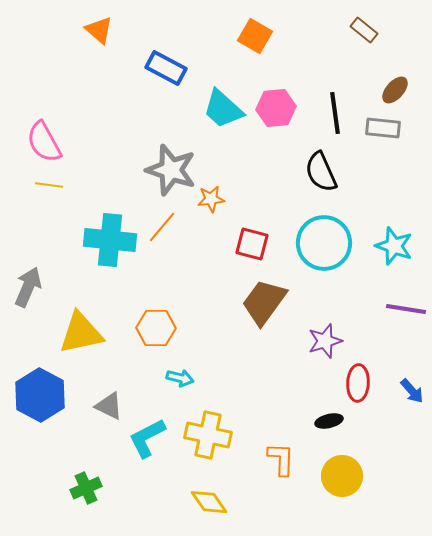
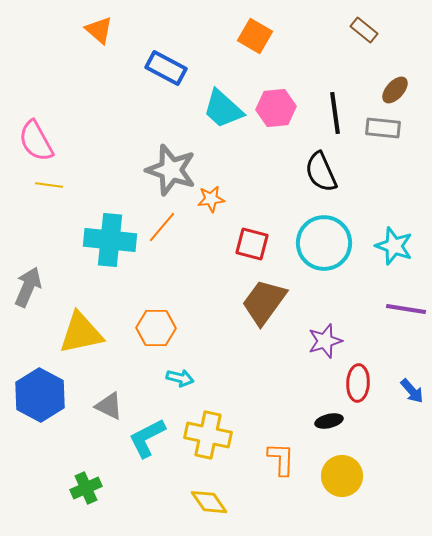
pink semicircle: moved 8 px left, 1 px up
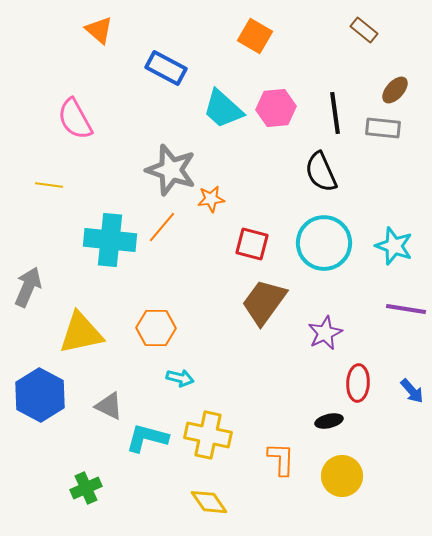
pink semicircle: moved 39 px right, 22 px up
purple star: moved 8 px up; rotated 8 degrees counterclockwise
cyan L-shape: rotated 42 degrees clockwise
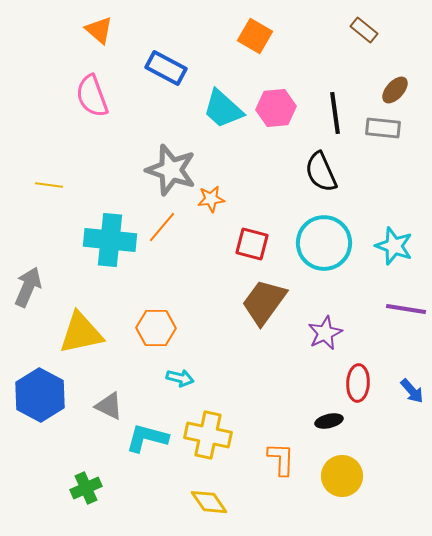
pink semicircle: moved 17 px right, 23 px up; rotated 9 degrees clockwise
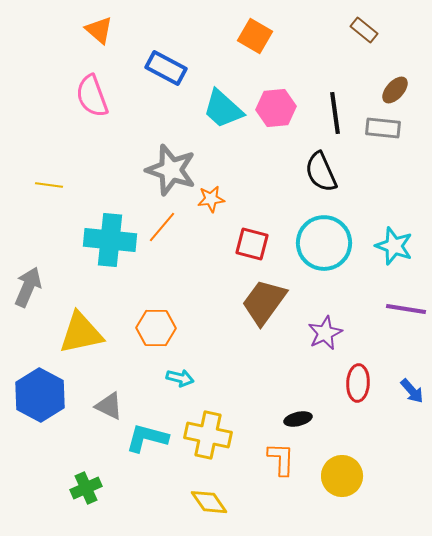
black ellipse: moved 31 px left, 2 px up
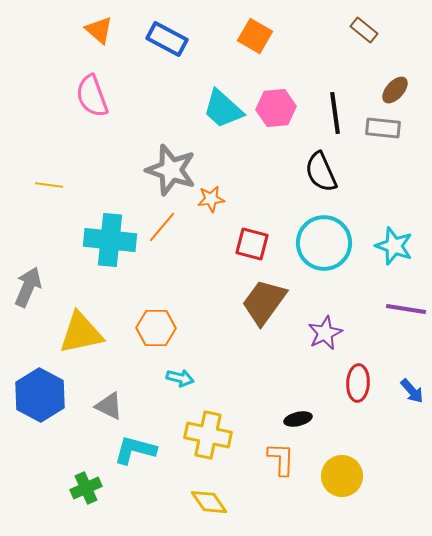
blue rectangle: moved 1 px right, 29 px up
cyan L-shape: moved 12 px left, 12 px down
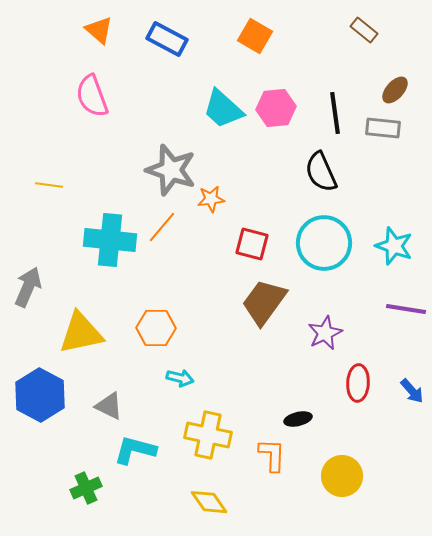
orange L-shape: moved 9 px left, 4 px up
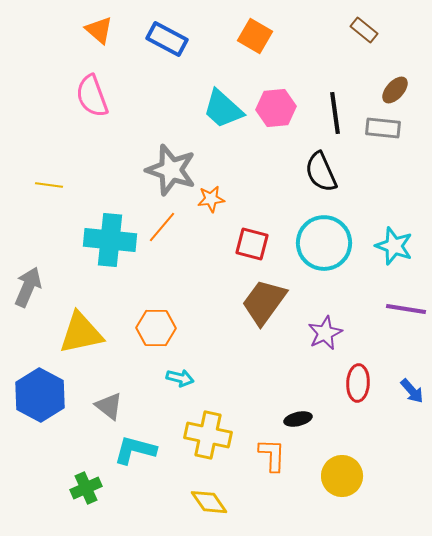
gray triangle: rotated 12 degrees clockwise
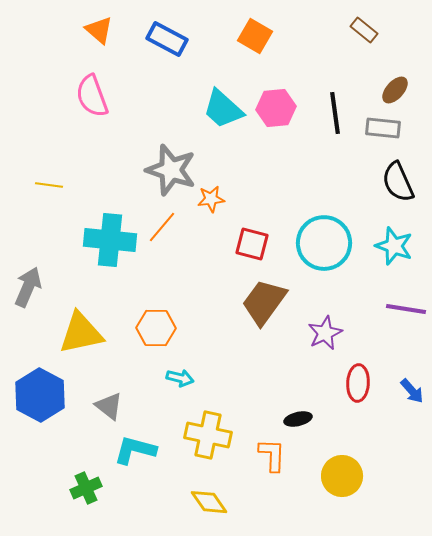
black semicircle: moved 77 px right, 10 px down
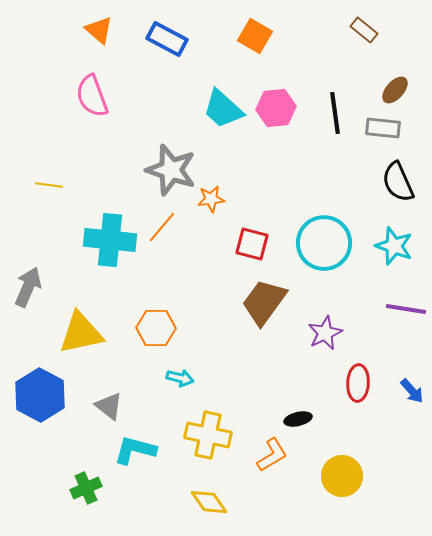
orange L-shape: rotated 57 degrees clockwise
